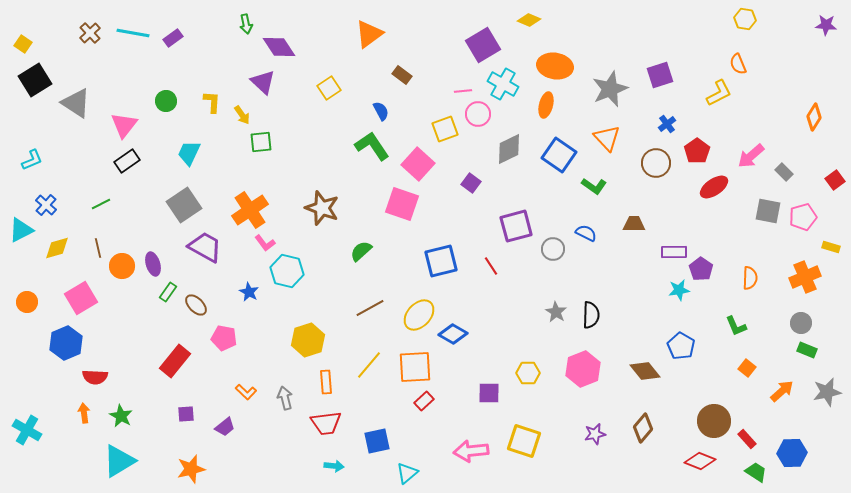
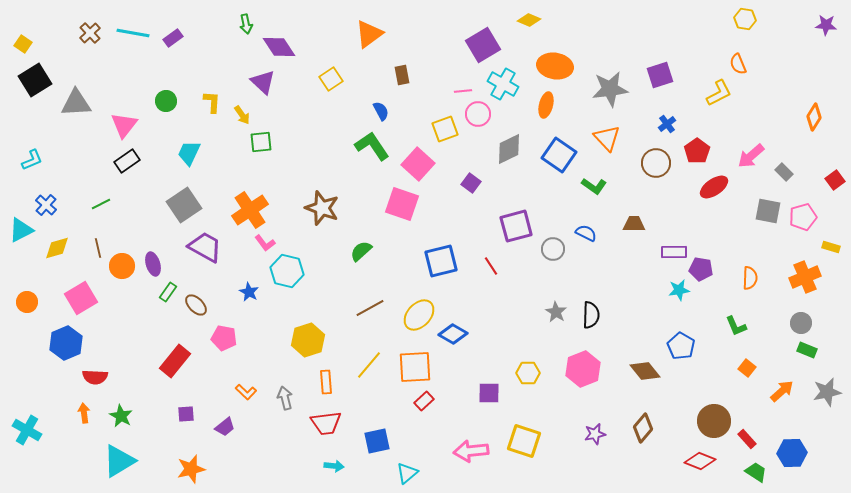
brown rectangle at (402, 75): rotated 42 degrees clockwise
yellow square at (329, 88): moved 2 px right, 9 px up
gray star at (610, 89): rotated 15 degrees clockwise
gray triangle at (76, 103): rotated 36 degrees counterclockwise
purple pentagon at (701, 269): rotated 25 degrees counterclockwise
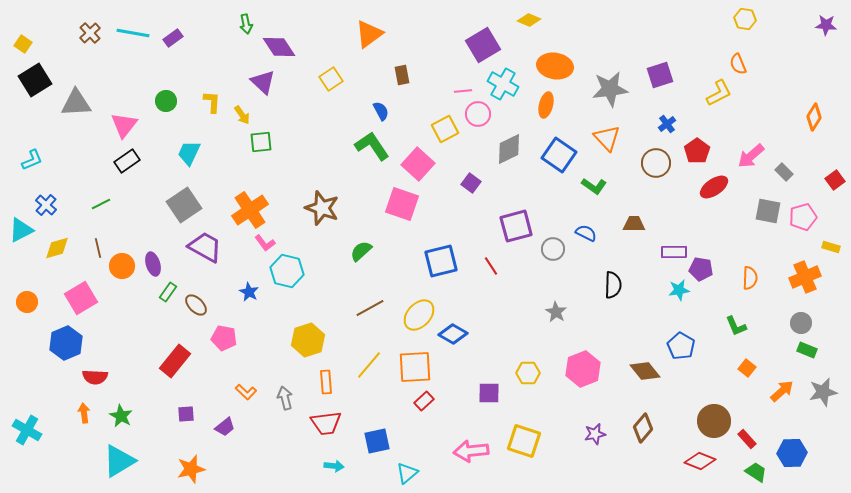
yellow square at (445, 129): rotated 8 degrees counterclockwise
black semicircle at (591, 315): moved 22 px right, 30 px up
gray star at (827, 392): moved 4 px left
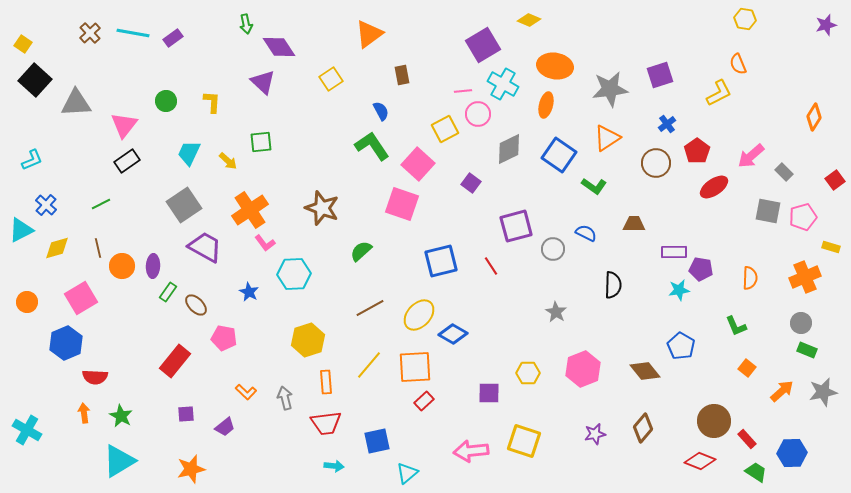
purple star at (826, 25): rotated 20 degrees counterclockwise
black square at (35, 80): rotated 16 degrees counterclockwise
yellow arrow at (242, 115): moved 14 px left, 46 px down; rotated 12 degrees counterclockwise
orange triangle at (607, 138): rotated 40 degrees clockwise
purple ellipse at (153, 264): moved 2 px down; rotated 20 degrees clockwise
cyan hexagon at (287, 271): moved 7 px right, 3 px down; rotated 16 degrees counterclockwise
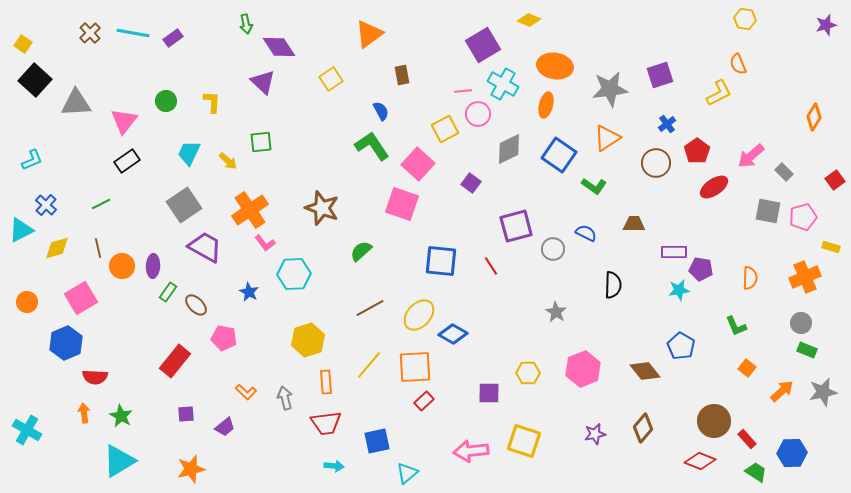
pink triangle at (124, 125): moved 4 px up
blue square at (441, 261): rotated 20 degrees clockwise
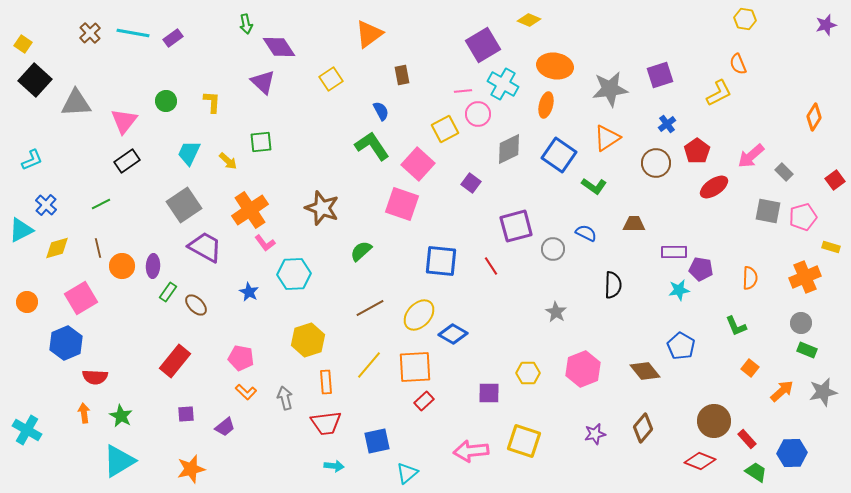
pink pentagon at (224, 338): moved 17 px right, 20 px down
orange square at (747, 368): moved 3 px right
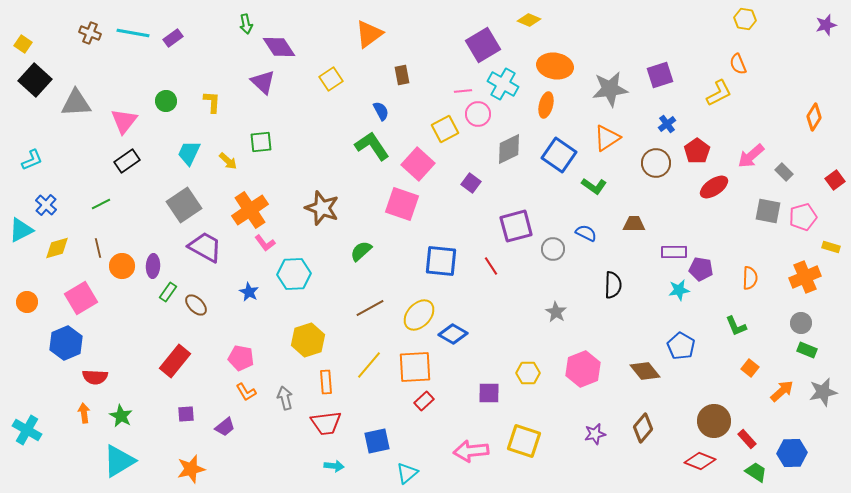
brown cross at (90, 33): rotated 25 degrees counterclockwise
orange L-shape at (246, 392): rotated 15 degrees clockwise
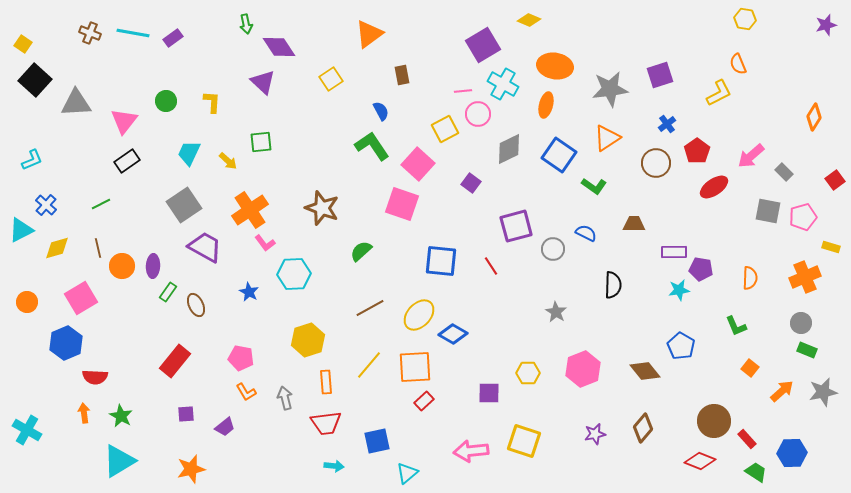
brown ellipse at (196, 305): rotated 20 degrees clockwise
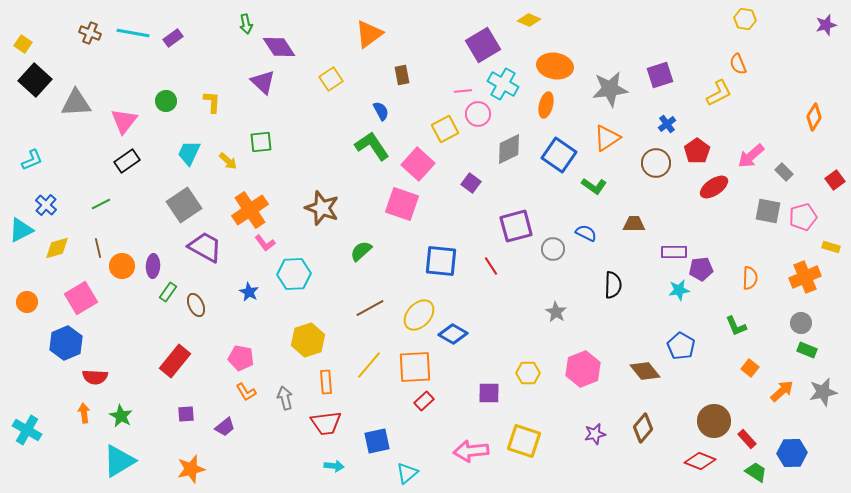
purple pentagon at (701, 269): rotated 15 degrees counterclockwise
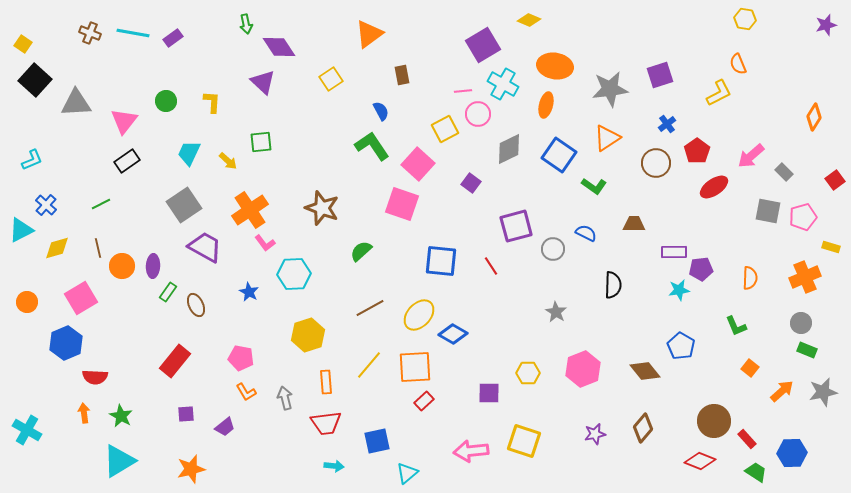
yellow hexagon at (308, 340): moved 5 px up
